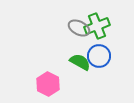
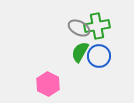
green cross: rotated 10 degrees clockwise
green semicircle: moved 10 px up; rotated 90 degrees counterclockwise
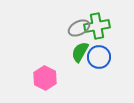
gray ellipse: rotated 55 degrees counterclockwise
blue circle: moved 1 px down
pink hexagon: moved 3 px left, 6 px up
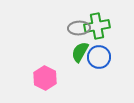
gray ellipse: rotated 25 degrees clockwise
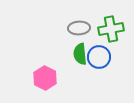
green cross: moved 14 px right, 3 px down
green semicircle: moved 2 px down; rotated 35 degrees counterclockwise
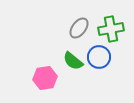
gray ellipse: rotated 50 degrees counterclockwise
green semicircle: moved 7 px left, 7 px down; rotated 45 degrees counterclockwise
pink hexagon: rotated 25 degrees clockwise
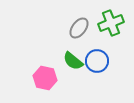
green cross: moved 6 px up; rotated 10 degrees counterclockwise
blue circle: moved 2 px left, 4 px down
pink hexagon: rotated 20 degrees clockwise
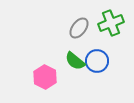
green semicircle: moved 2 px right
pink hexagon: moved 1 px up; rotated 15 degrees clockwise
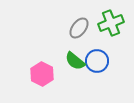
pink hexagon: moved 3 px left, 3 px up
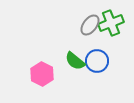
gray ellipse: moved 11 px right, 3 px up
